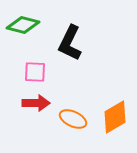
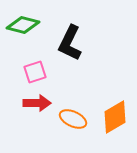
pink square: rotated 20 degrees counterclockwise
red arrow: moved 1 px right
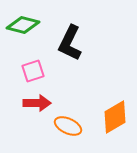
pink square: moved 2 px left, 1 px up
orange ellipse: moved 5 px left, 7 px down
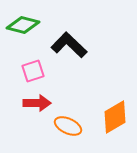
black L-shape: moved 1 px left, 2 px down; rotated 108 degrees clockwise
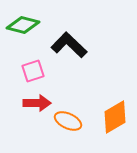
orange ellipse: moved 5 px up
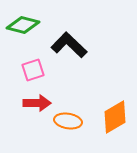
pink square: moved 1 px up
orange ellipse: rotated 16 degrees counterclockwise
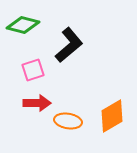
black L-shape: rotated 96 degrees clockwise
orange diamond: moved 3 px left, 1 px up
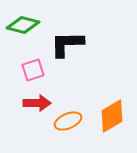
black L-shape: moved 2 px left, 1 px up; rotated 141 degrees counterclockwise
orange ellipse: rotated 32 degrees counterclockwise
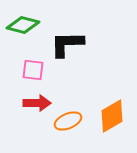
pink square: rotated 25 degrees clockwise
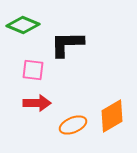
green diamond: rotated 8 degrees clockwise
orange ellipse: moved 5 px right, 4 px down
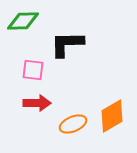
green diamond: moved 4 px up; rotated 24 degrees counterclockwise
orange ellipse: moved 1 px up
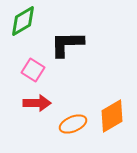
green diamond: rotated 28 degrees counterclockwise
pink square: rotated 25 degrees clockwise
